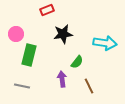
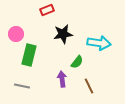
cyan arrow: moved 6 px left
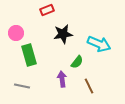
pink circle: moved 1 px up
cyan arrow: moved 1 px down; rotated 15 degrees clockwise
green rectangle: rotated 30 degrees counterclockwise
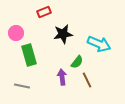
red rectangle: moved 3 px left, 2 px down
purple arrow: moved 2 px up
brown line: moved 2 px left, 6 px up
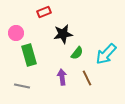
cyan arrow: moved 7 px right, 10 px down; rotated 110 degrees clockwise
green semicircle: moved 9 px up
brown line: moved 2 px up
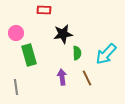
red rectangle: moved 2 px up; rotated 24 degrees clockwise
green semicircle: rotated 40 degrees counterclockwise
gray line: moved 6 px left, 1 px down; rotated 70 degrees clockwise
